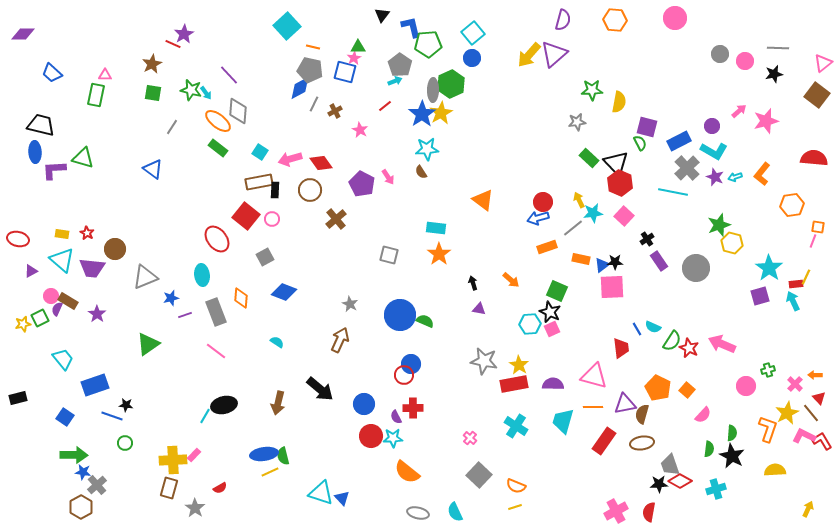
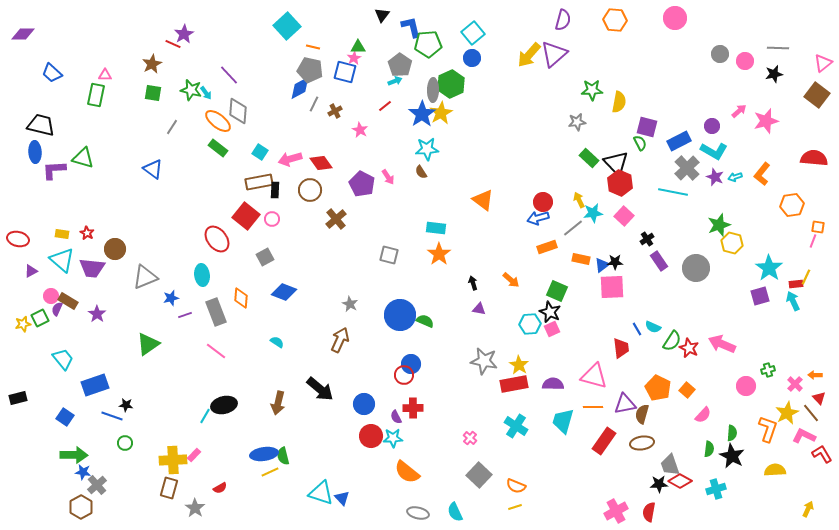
red L-shape at (822, 441): moved 13 px down
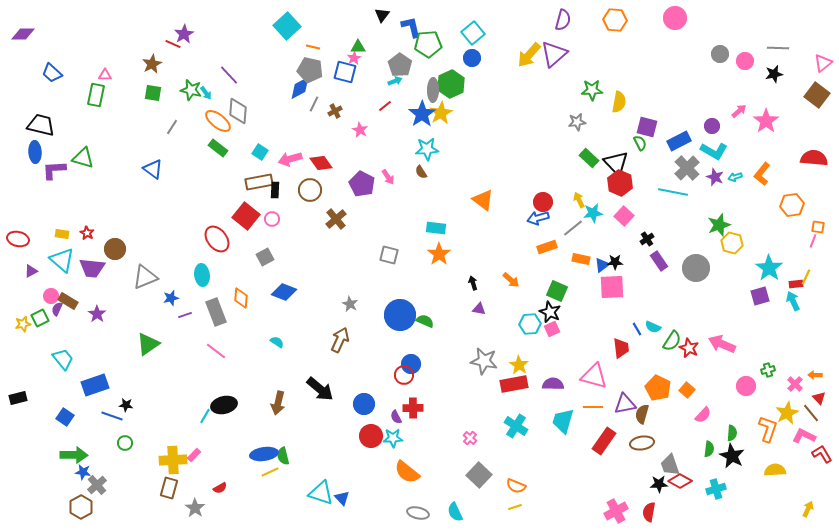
pink star at (766, 121): rotated 20 degrees counterclockwise
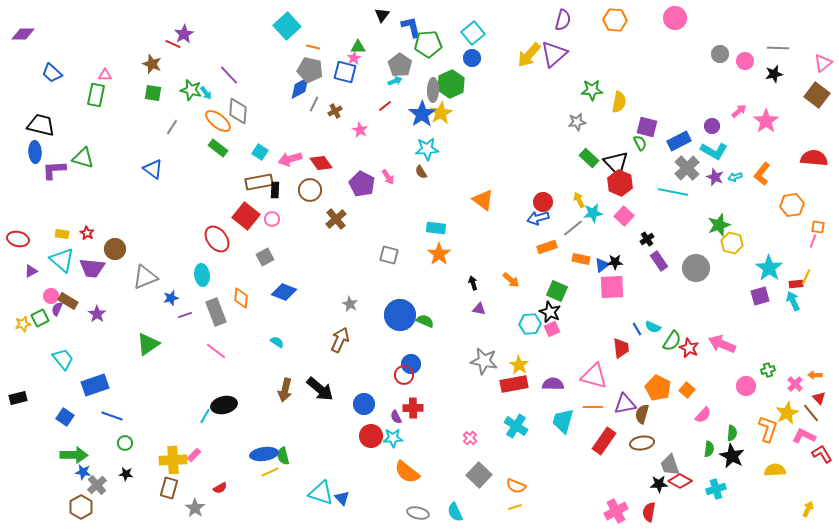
brown star at (152, 64): rotated 24 degrees counterclockwise
brown arrow at (278, 403): moved 7 px right, 13 px up
black star at (126, 405): moved 69 px down
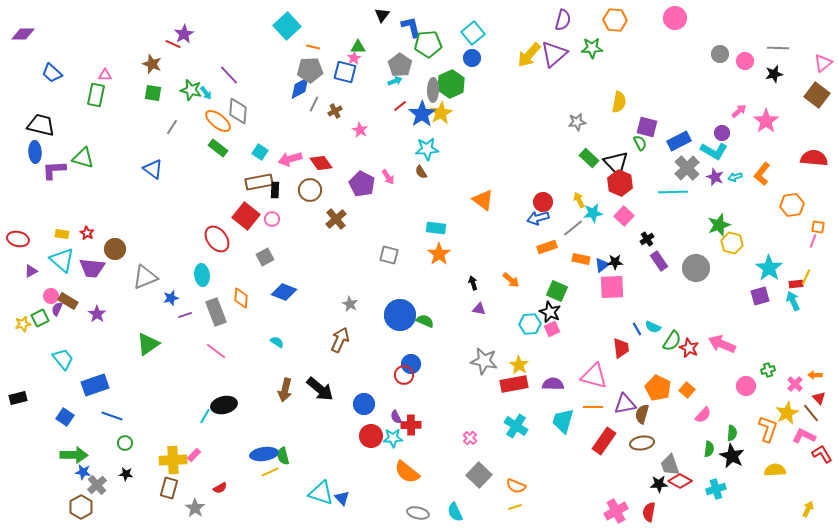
gray pentagon at (310, 70): rotated 15 degrees counterclockwise
green star at (592, 90): moved 42 px up
red line at (385, 106): moved 15 px right
purple circle at (712, 126): moved 10 px right, 7 px down
cyan line at (673, 192): rotated 12 degrees counterclockwise
red cross at (413, 408): moved 2 px left, 17 px down
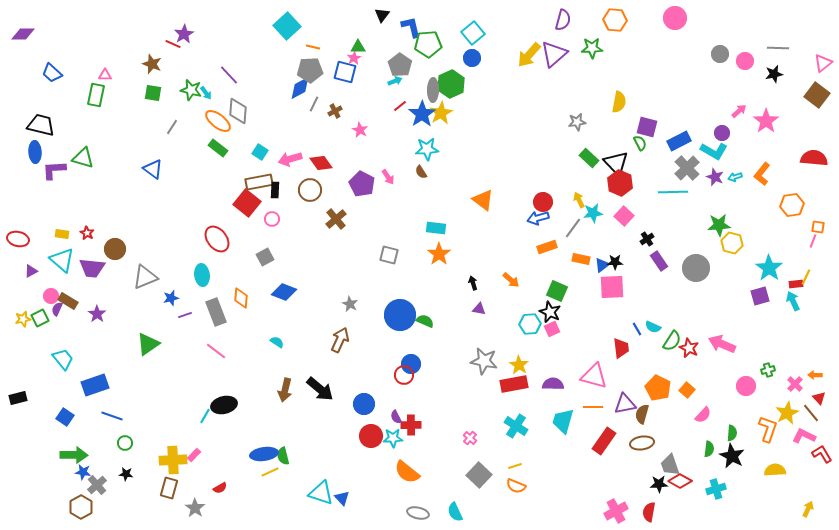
red square at (246, 216): moved 1 px right, 13 px up
green star at (719, 225): rotated 15 degrees clockwise
gray line at (573, 228): rotated 15 degrees counterclockwise
yellow star at (23, 324): moved 5 px up
yellow line at (515, 507): moved 41 px up
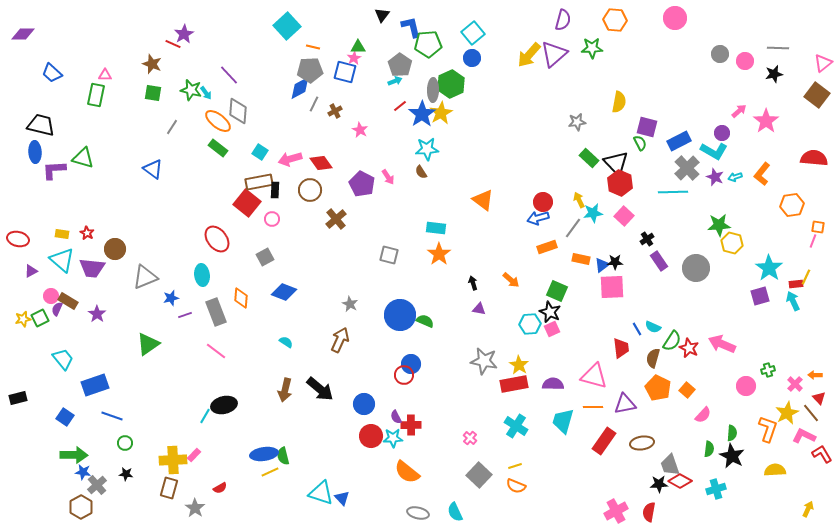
cyan semicircle at (277, 342): moved 9 px right
brown semicircle at (642, 414): moved 11 px right, 56 px up
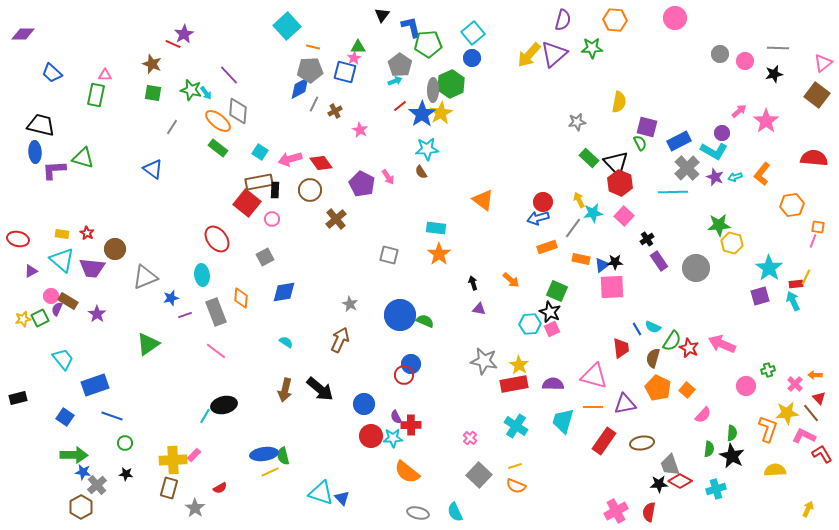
blue diamond at (284, 292): rotated 30 degrees counterclockwise
yellow star at (787, 413): rotated 20 degrees clockwise
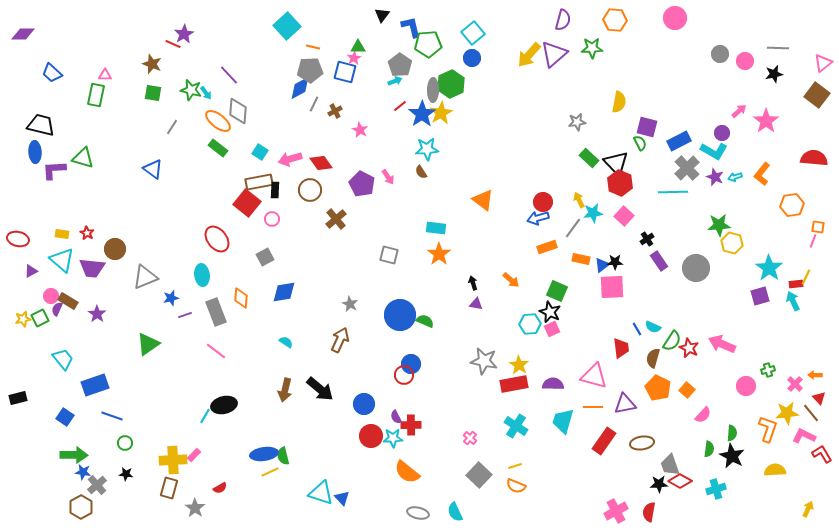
purple triangle at (479, 309): moved 3 px left, 5 px up
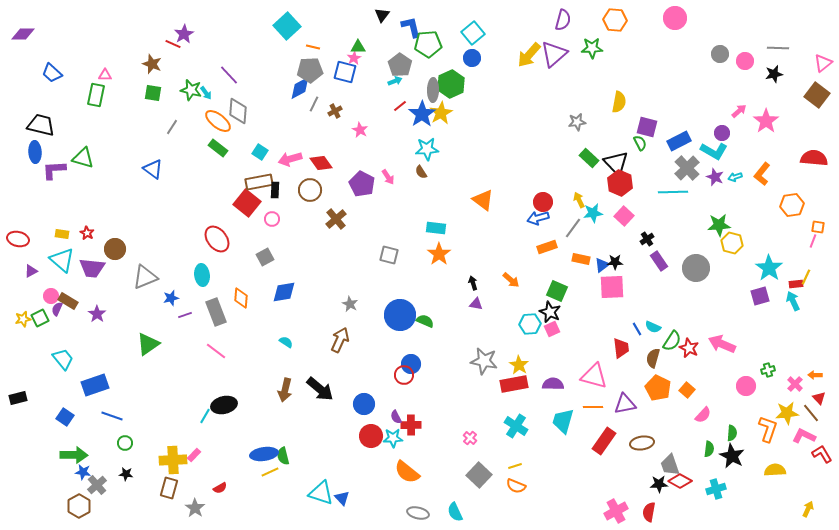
brown hexagon at (81, 507): moved 2 px left, 1 px up
